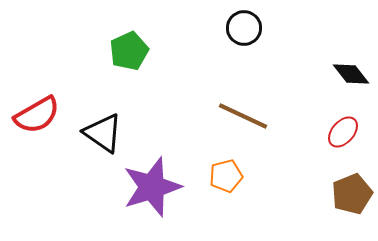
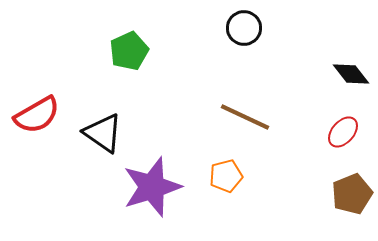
brown line: moved 2 px right, 1 px down
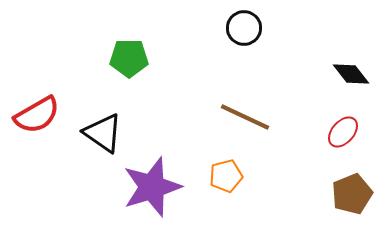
green pentagon: moved 7 px down; rotated 24 degrees clockwise
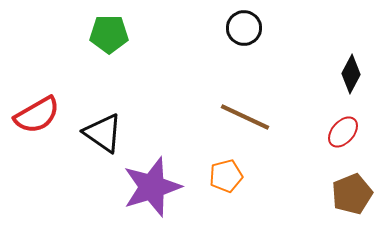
green pentagon: moved 20 px left, 24 px up
black diamond: rotated 66 degrees clockwise
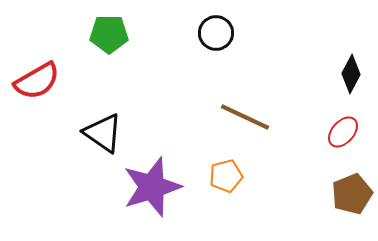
black circle: moved 28 px left, 5 px down
red semicircle: moved 34 px up
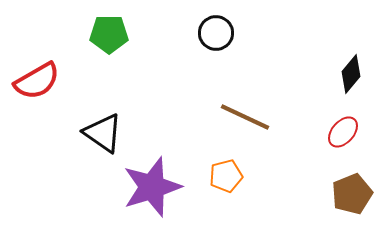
black diamond: rotated 12 degrees clockwise
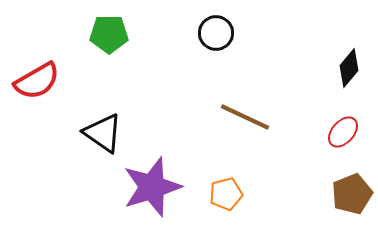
black diamond: moved 2 px left, 6 px up
orange pentagon: moved 18 px down
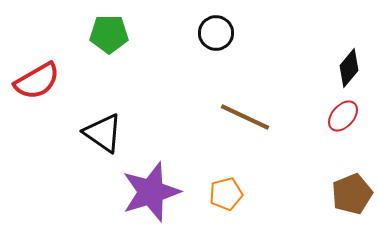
red ellipse: moved 16 px up
purple star: moved 1 px left, 5 px down
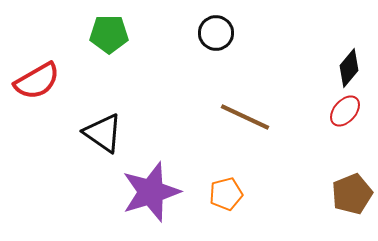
red ellipse: moved 2 px right, 5 px up
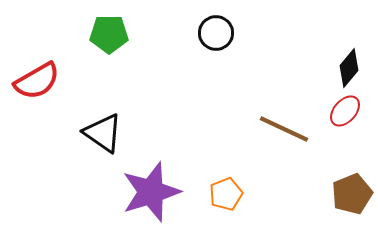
brown line: moved 39 px right, 12 px down
orange pentagon: rotated 8 degrees counterclockwise
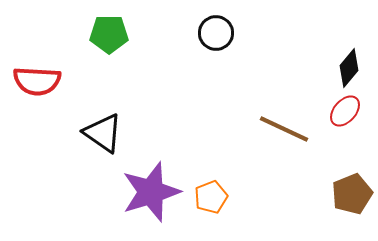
red semicircle: rotated 33 degrees clockwise
orange pentagon: moved 15 px left, 3 px down
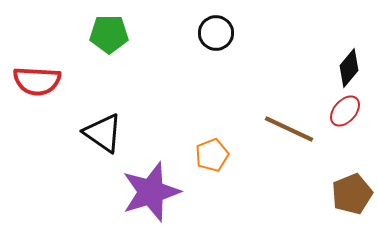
brown line: moved 5 px right
orange pentagon: moved 1 px right, 42 px up
